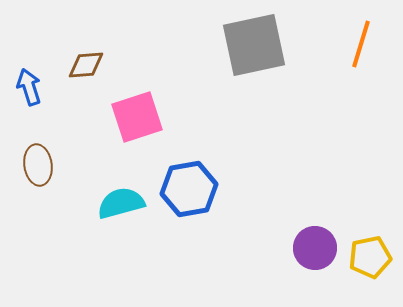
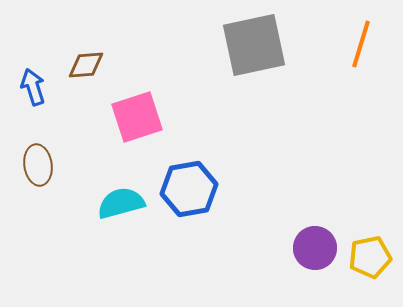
blue arrow: moved 4 px right
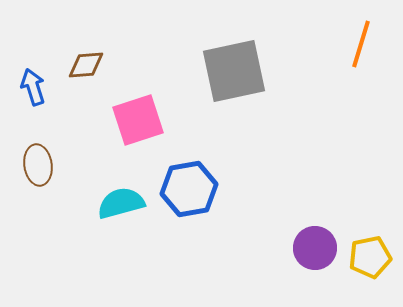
gray square: moved 20 px left, 26 px down
pink square: moved 1 px right, 3 px down
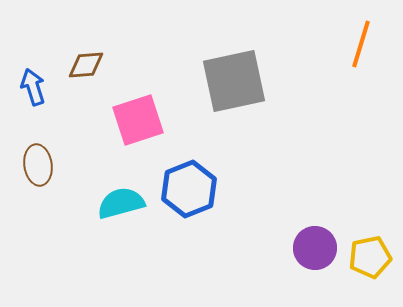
gray square: moved 10 px down
blue hexagon: rotated 12 degrees counterclockwise
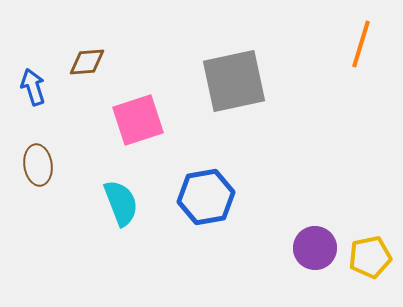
brown diamond: moved 1 px right, 3 px up
blue hexagon: moved 17 px right, 8 px down; rotated 12 degrees clockwise
cyan semicircle: rotated 84 degrees clockwise
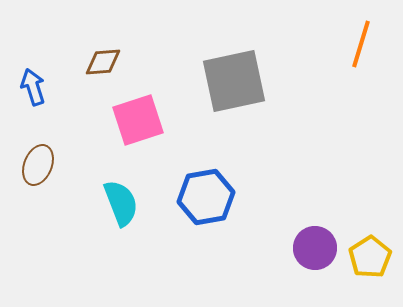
brown diamond: moved 16 px right
brown ellipse: rotated 30 degrees clockwise
yellow pentagon: rotated 21 degrees counterclockwise
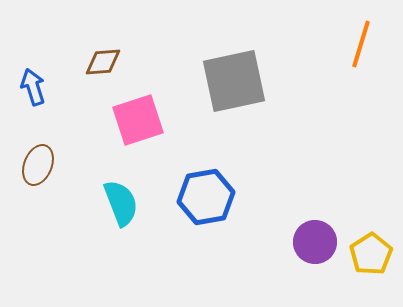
purple circle: moved 6 px up
yellow pentagon: moved 1 px right, 3 px up
